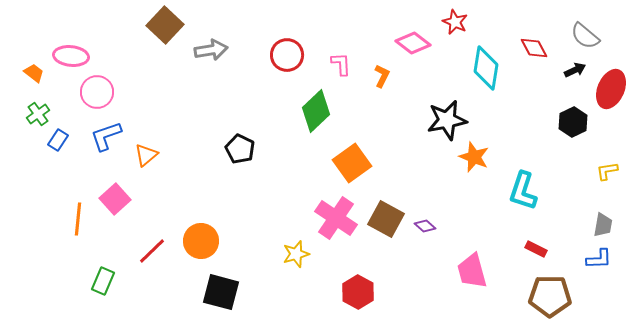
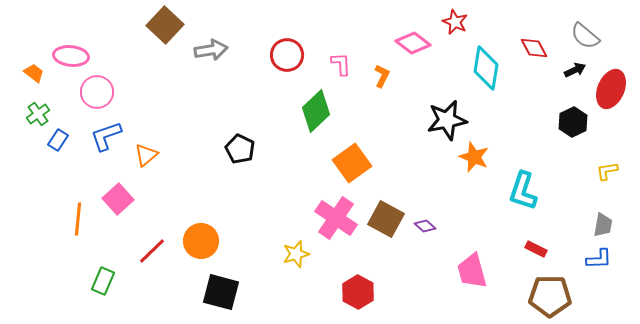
pink square at (115, 199): moved 3 px right
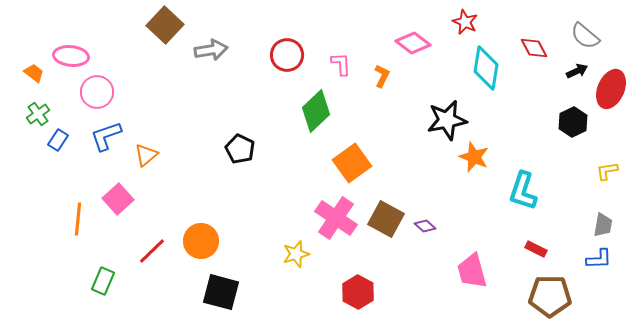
red star at (455, 22): moved 10 px right
black arrow at (575, 70): moved 2 px right, 1 px down
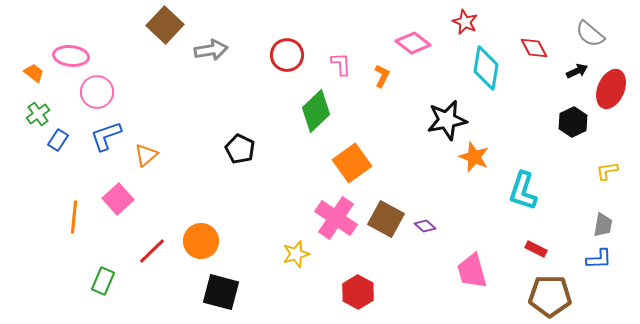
gray semicircle at (585, 36): moved 5 px right, 2 px up
orange line at (78, 219): moved 4 px left, 2 px up
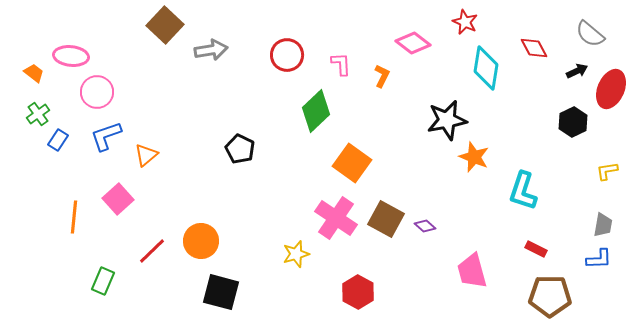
orange square at (352, 163): rotated 18 degrees counterclockwise
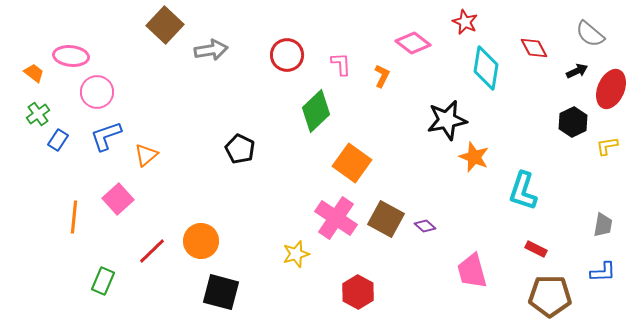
yellow L-shape at (607, 171): moved 25 px up
blue L-shape at (599, 259): moved 4 px right, 13 px down
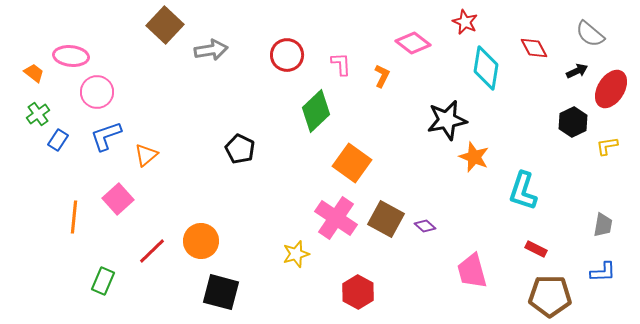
red ellipse at (611, 89): rotated 9 degrees clockwise
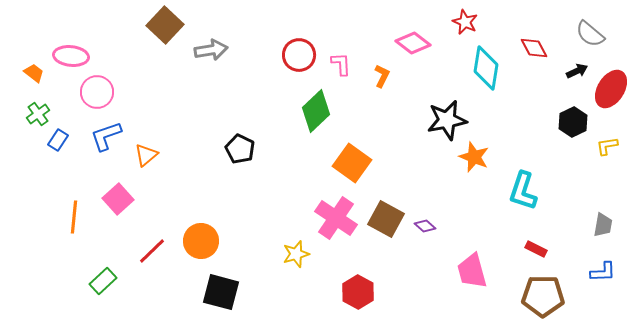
red circle at (287, 55): moved 12 px right
green rectangle at (103, 281): rotated 24 degrees clockwise
brown pentagon at (550, 296): moved 7 px left
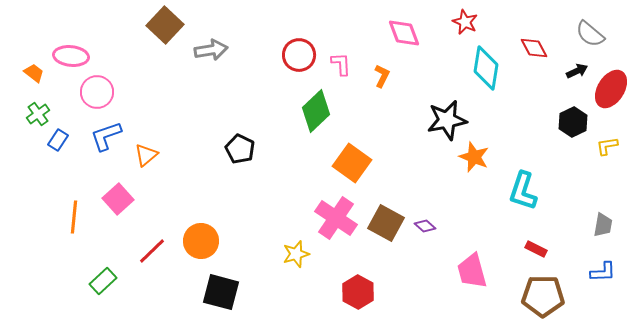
pink diamond at (413, 43): moved 9 px left, 10 px up; rotated 32 degrees clockwise
brown square at (386, 219): moved 4 px down
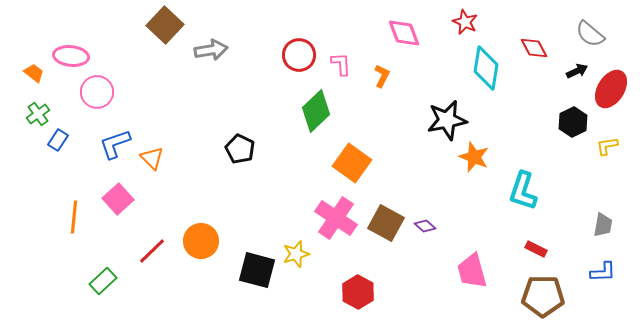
blue L-shape at (106, 136): moved 9 px right, 8 px down
orange triangle at (146, 155): moved 6 px right, 3 px down; rotated 35 degrees counterclockwise
black square at (221, 292): moved 36 px right, 22 px up
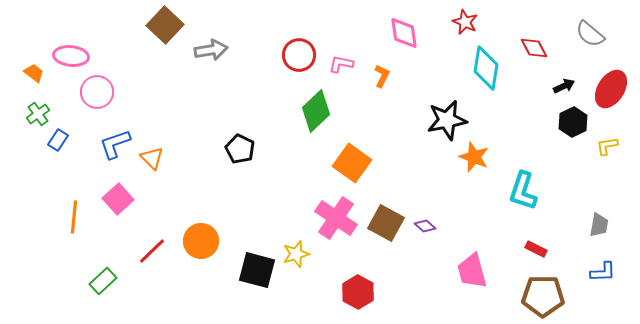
pink diamond at (404, 33): rotated 12 degrees clockwise
pink L-shape at (341, 64): rotated 75 degrees counterclockwise
black arrow at (577, 71): moved 13 px left, 15 px down
gray trapezoid at (603, 225): moved 4 px left
